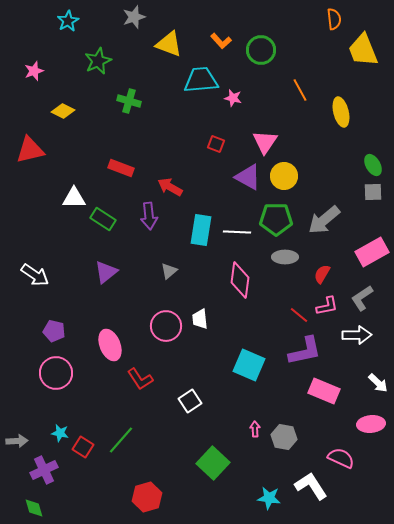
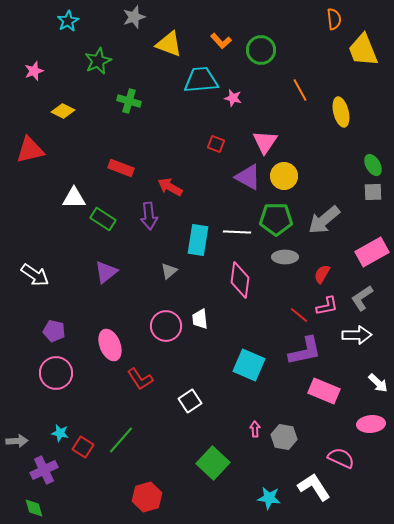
cyan rectangle at (201, 230): moved 3 px left, 10 px down
white L-shape at (311, 486): moved 3 px right, 1 px down
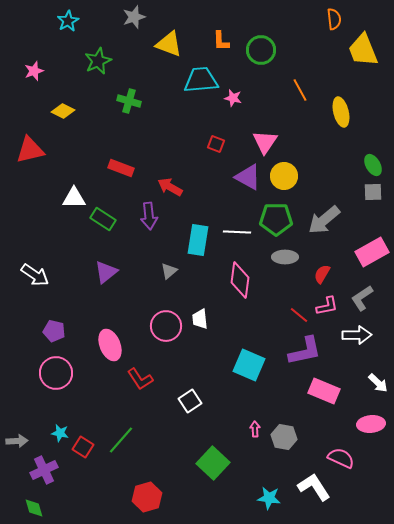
orange L-shape at (221, 41): rotated 40 degrees clockwise
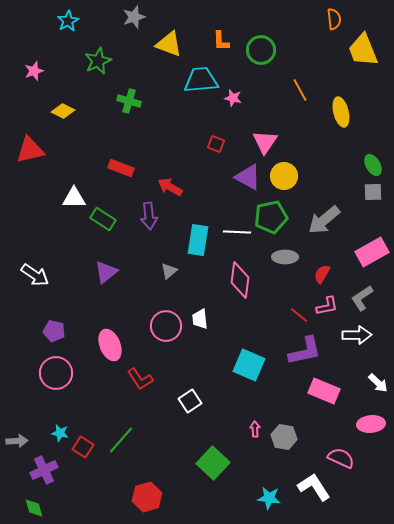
green pentagon at (276, 219): moved 5 px left, 2 px up; rotated 12 degrees counterclockwise
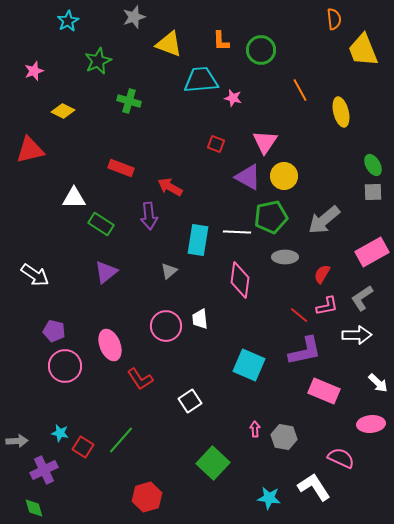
green rectangle at (103, 219): moved 2 px left, 5 px down
pink circle at (56, 373): moved 9 px right, 7 px up
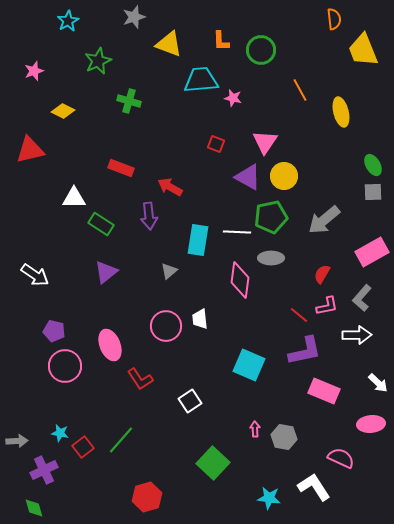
gray ellipse at (285, 257): moved 14 px left, 1 px down
gray L-shape at (362, 298): rotated 16 degrees counterclockwise
red square at (83, 447): rotated 20 degrees clockwise
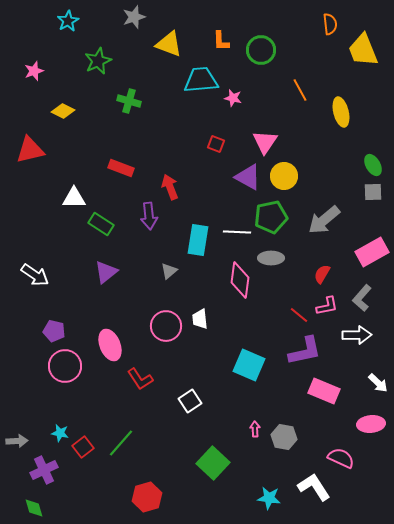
orange semicircle at (334, 19): moved 4 px left, 5 px down
red arrow at (170, 187): rotated 40 degrees clockwise
green line at (121, 440): moved 3 px down
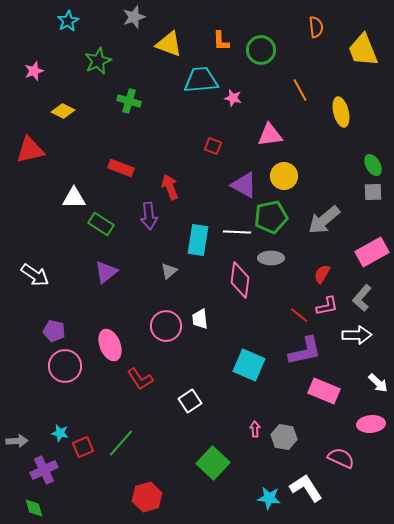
orange semicircle at (330, 24): moved 14 px left, 3 px down
pink triangle at (265, 142): moved 5 px right, 7 px up; rotated 48 degrees clockwise
red square at (216, 144): moved 3 px left, 2 px down
purple triangle at (248, 177): moved 4 px left, 8 px down
red square at (83, 447): rotated 15 degrees clockwise
white L-shape at (314, 487): moved 8 px left, 1 px down
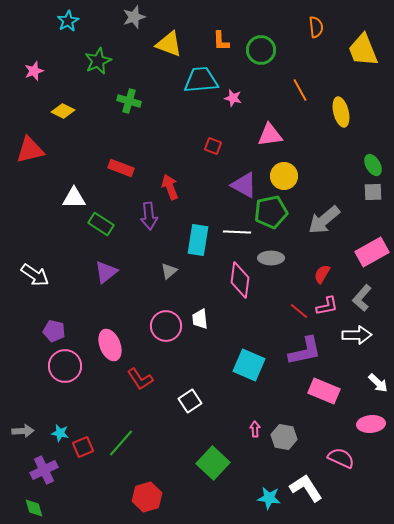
green pentagon at (271, 217): moved 5 px up
red line at (299, 315): moved 4 px up
gray arrow at (17, 441): moved 6 px right, 10 px up
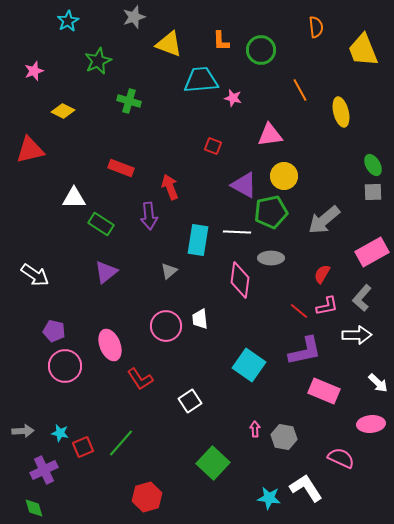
cyan square at (249, 365): rotated 12 degrees clockwise
